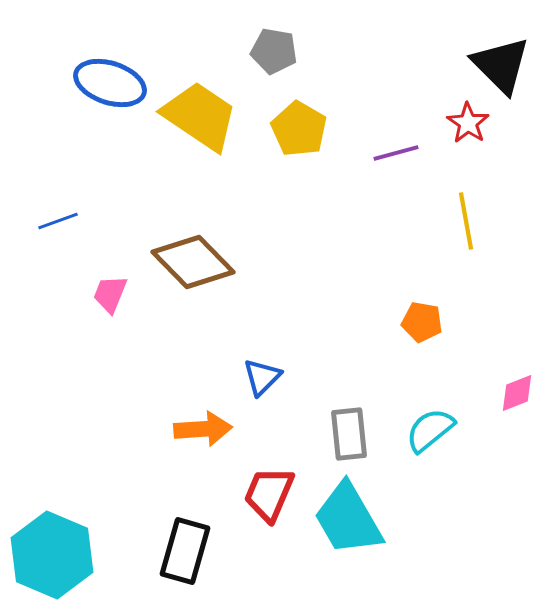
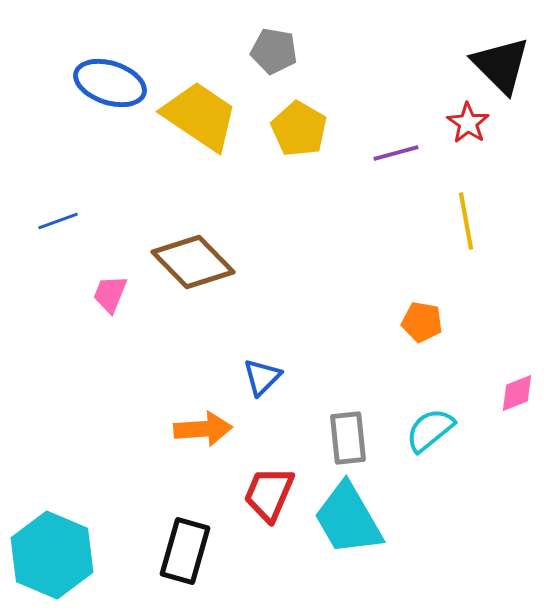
gray rectangle: moved 1 px left, 4 px down
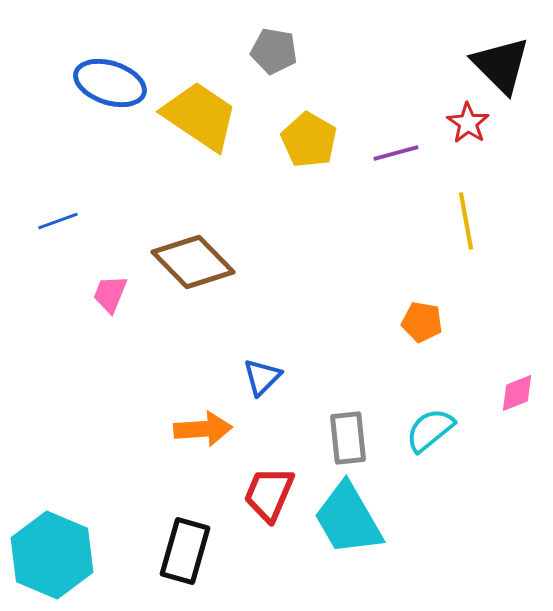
yellow pentagon: moved 10 px right, 11 px down
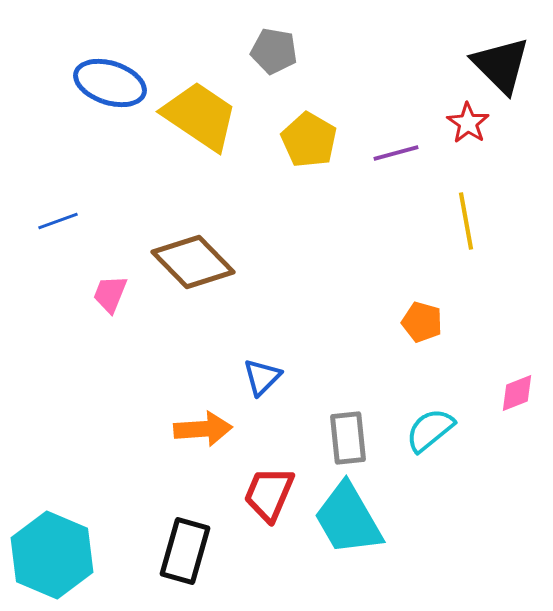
orange pentagon: rotated 6 degrees clockwise
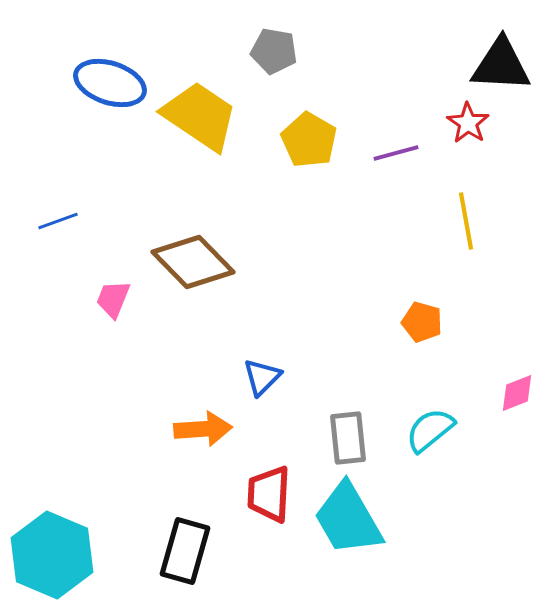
black triangle: rotated 42 degrees counterclockwise
pink trapezoid: moved 3 px right, 5 px down
red trapezoid: rotated 20 degrees counterclockwise
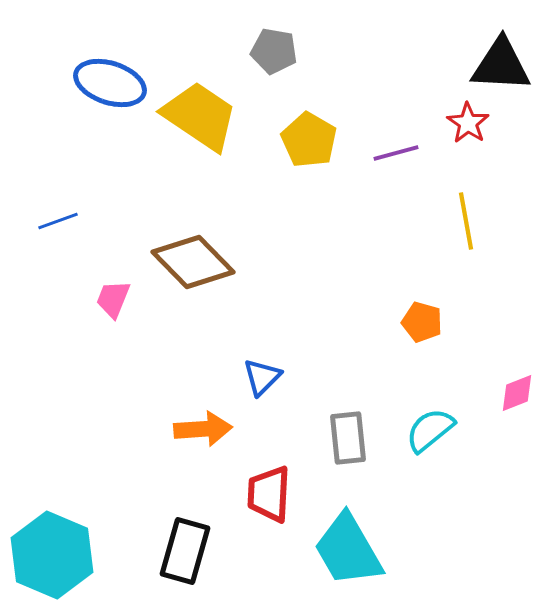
cyan trapezoid: moved 31 px down
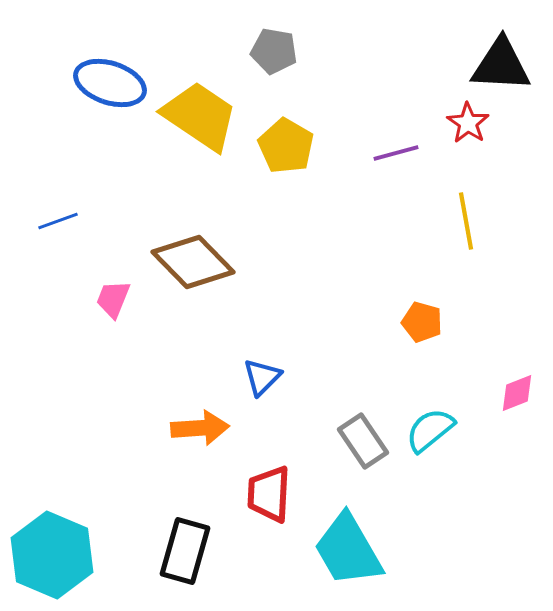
yellow pentagon: moved 23 px left, 6 px down
orange arrow: moved 3 px left, 1 px up
gray rectangle: moved 15 px right, 3 px down; rotated 28 degrees counterclockwise
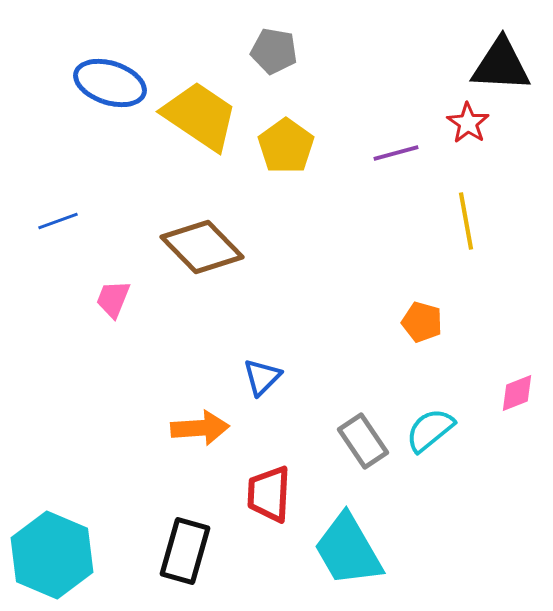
yellow pentagon: rotated 6 degrees clockwise
brown diamond: moved 9 px right, 15 px up
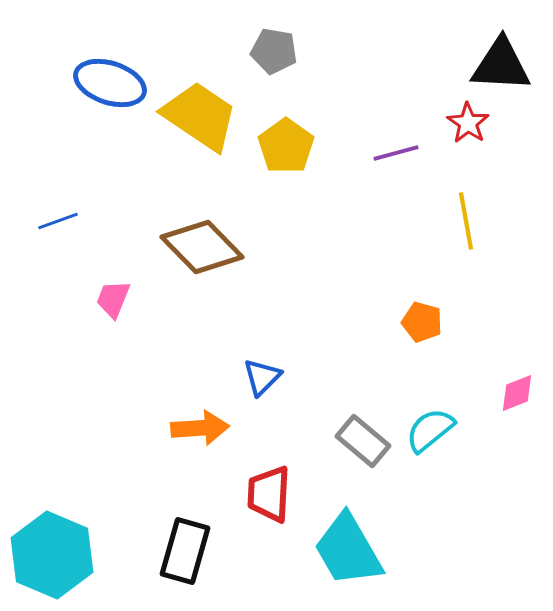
gray rectangle: rotated 16 degrees counterclockwise
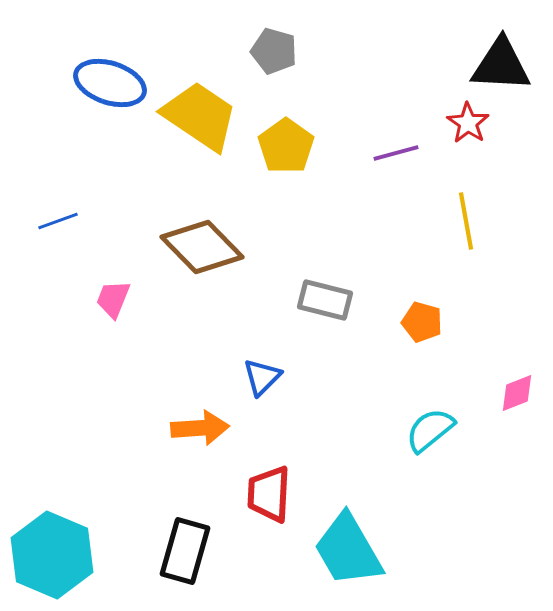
gray pentagon: rotated 6 degrees clockwise
gray rectangle: moved 38 px left, 141 px up; rotated 26 degrees counterclockwise
